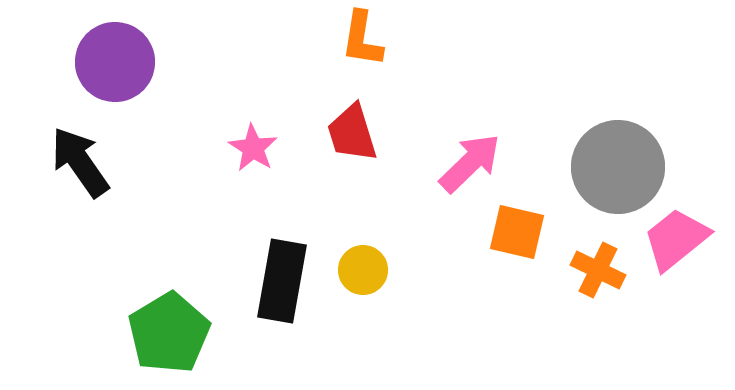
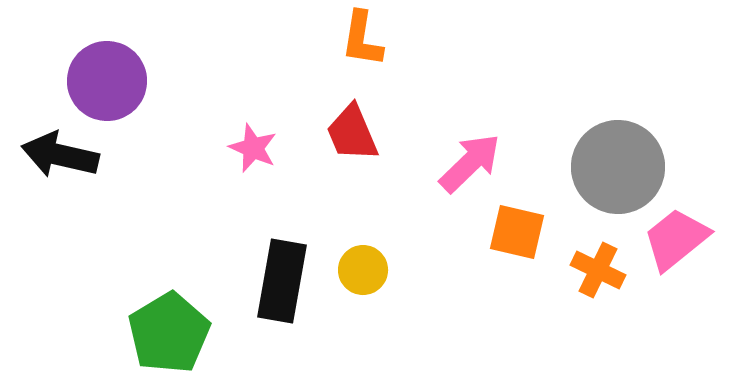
purple circle: moved 8 px left, 19 px down
red trapezoid: rotated 6 degrees counterclockwise
pink star: rotated 9 degrees counterclockwise
black arrow: moved 20 px left, 7 px up; rotated 42 degrees counterclockwise
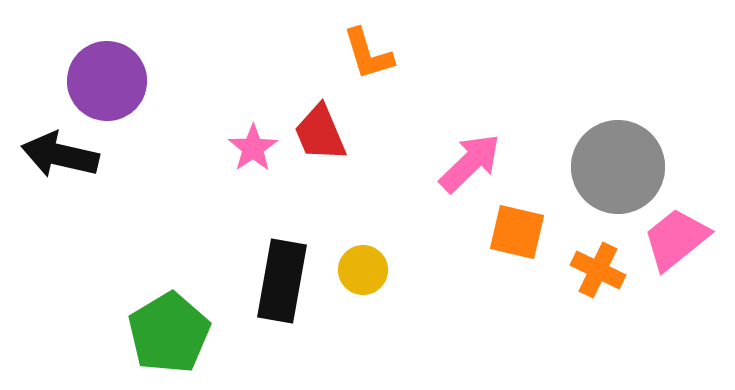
orange L-shape: moved 6 px right, 15 px down; rotated 26 degrees counterclockwise
red trapezoid: moved 32 px left
pink star: rotated 15 degrees clockwise
